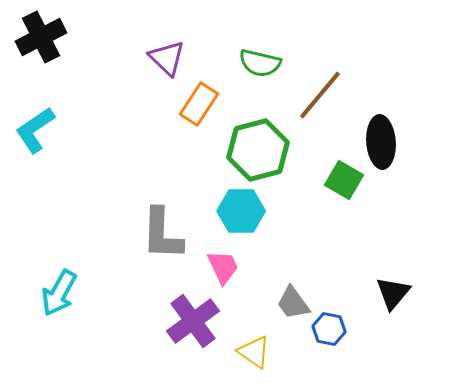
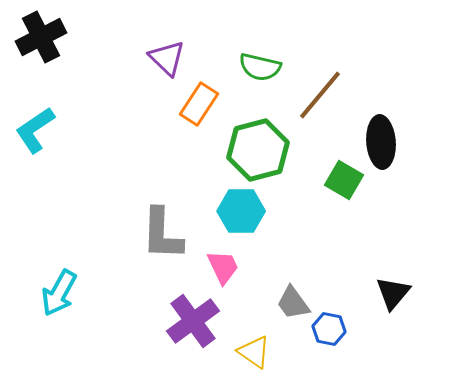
green semicircle: moved 4 px down
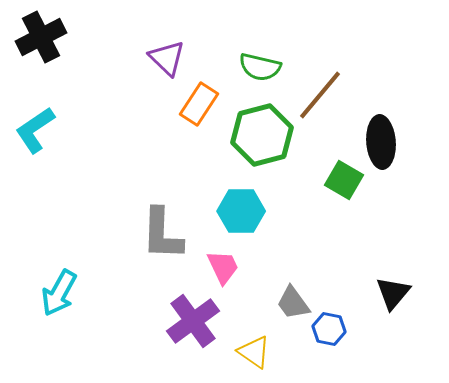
green hexagon: moved 4 px right, 15 px up
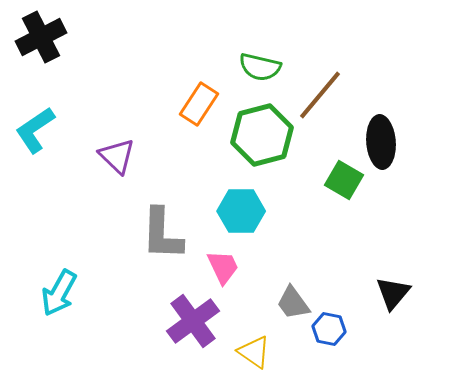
purple triangle: moved 50 px left, 98 px down
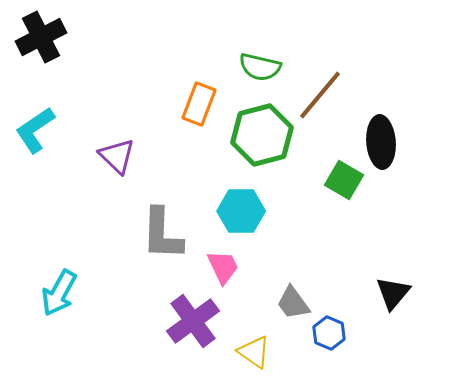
orange rectangle: rotated 12 degrees counterclockwise
blue hexagon: moved 4 px down; rotated 12 degrees clockwise
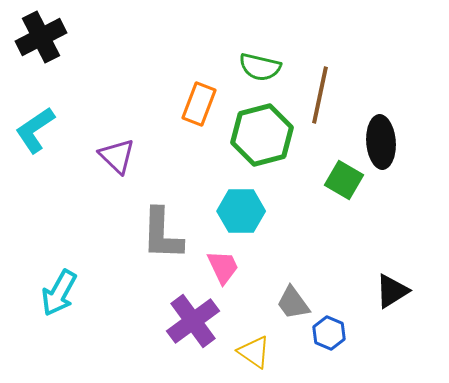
brown line: rotated 28 degrees counterclockwise
black triangle: moved 1 px left, 2 px up; rotated 18 degrees clockwise
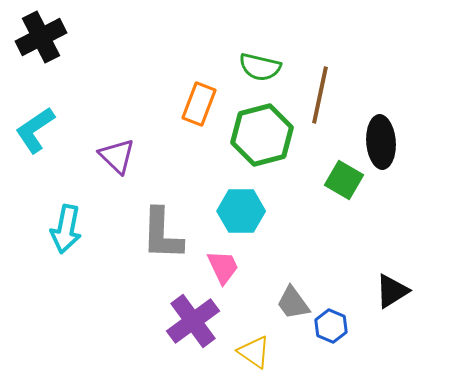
cyan arrow: moved 7 px right, 64 px up; rotated 18 degrees counterclockwise
blue hexagon: moved 2 px right, 7 px up
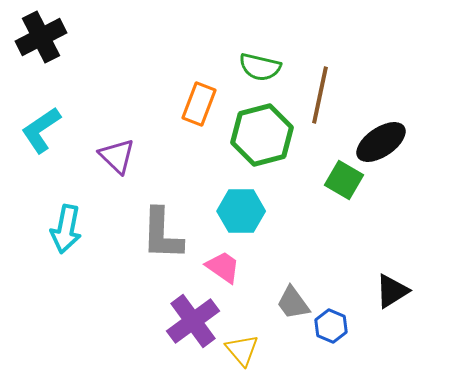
cyan L-shape: moved 6 px right
black ellipse: rotated 60 degrees clockwise
pink trapezoid: rotated 30 degrees counterclockwise
yellow triangle: moved 12 px left, 2 px up; rotated 15 degrees clockwise
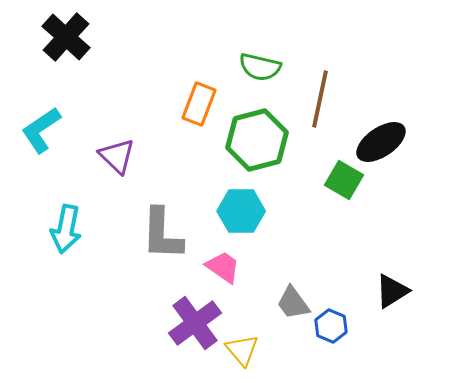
black cross: moved 25 px right; rotated 21 degrees counterclockwise
brown line: moved 4 px down
green hexagon: moved 5 px left, 5 px down
purple cross: moved 2 px right, 2 px down
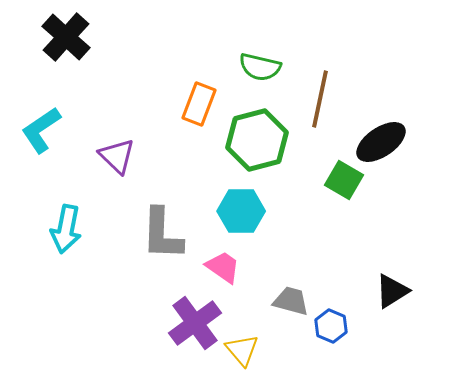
gray trapezoid: moved 2 px left, 2 px up; rotated 141 degrees clockwise
